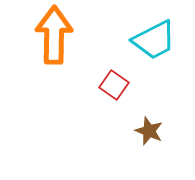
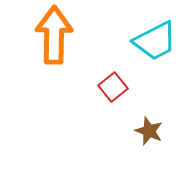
cyan trapezoid: moved 1 px right, 1 px down
red square: moved 1 px left, 2 px down; rotated 16 degrees clockwise
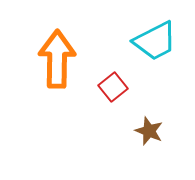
orange arrow: moved 3 px right, 24 px down
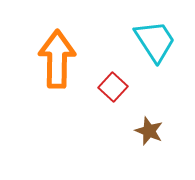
cyan trapezoid: rotated 96 degrees counterclockwise
red square: rotated 8 degrees counterclockwise
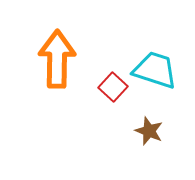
cyan trapezoid: moved 29 px down; rotated 39 degrees counterclockwise
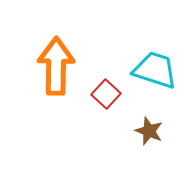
orange arrow: moved 1 px left, 7 px down
red square: moved 7 px left, 7 px down
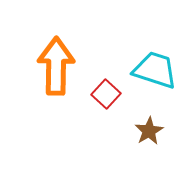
brown star: rotated 20 degrees clockwise
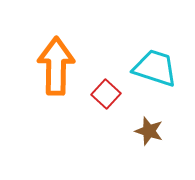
cyan trapezoid: moved 2 px up
brown star: rotated 24 degrees counterclockwise
